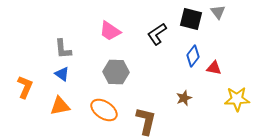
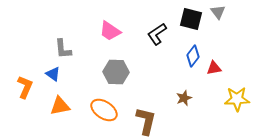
red triangle: rotated 21 degrees counterclockwise
blue triangle: moved 9 px left
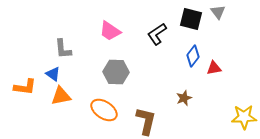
orange L-shape: rotated 75 degrees clockwise
yellow star: moved 7 px right, 18 px down
orange triangle: moved 1 px right, 10 px up
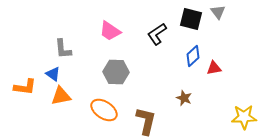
blue diamond: rotated 10 degrees clockwise
brown star: rotated 28 degrees counterclockwise
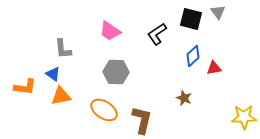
brown L-shape: moved 4 px left, 1 px up
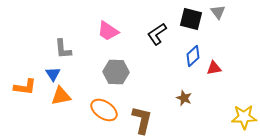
pink trapezoid: moved 2 px left
blue triangle: rotated 21 degrees clockwise
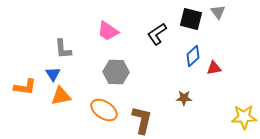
brown star: rotated 21 degrees counterclockwise
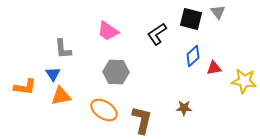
brown star: moved 10 px down
yellow star: moved 36 px up; rotated 10 degrees clockwise
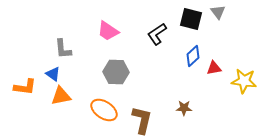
blue triangle: rotated 21 degrees counterclockwise
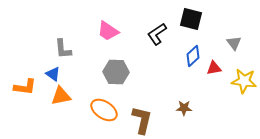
gray triangle: moved 16 px right, 31 px down
